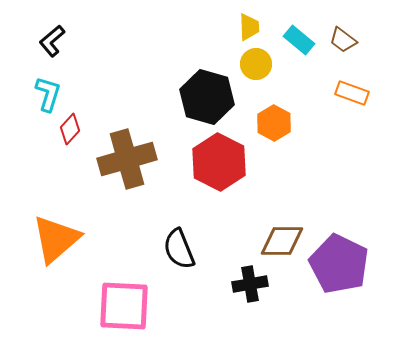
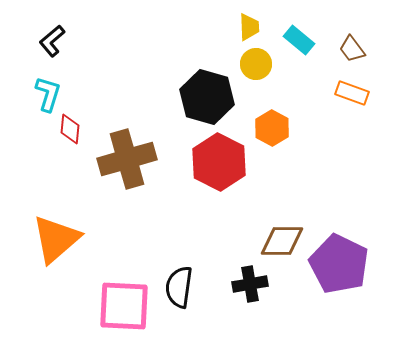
brown trapezoid: moved 9 px right, 9 px down; rotated 16 degrees clockwise
orange hexagon: moved 2 px left, 5 px down
red diamond: rotated 36 degrees counterclockwise
black semicircle: moved 38 px down; rotated 30 degrees clockwise
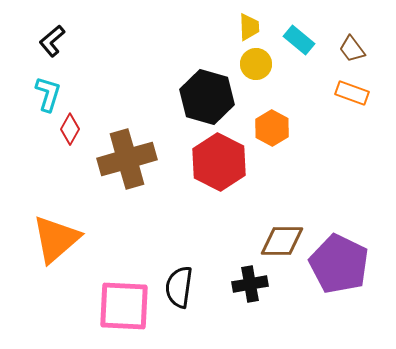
red diamond: rotated 24 degrees clockwise
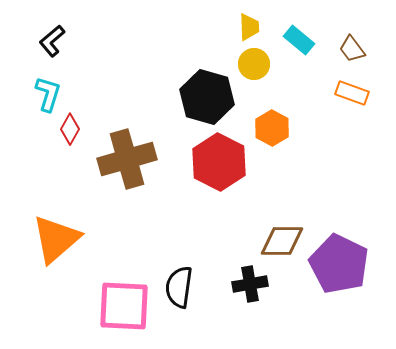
yellow circle: moved 2 px left
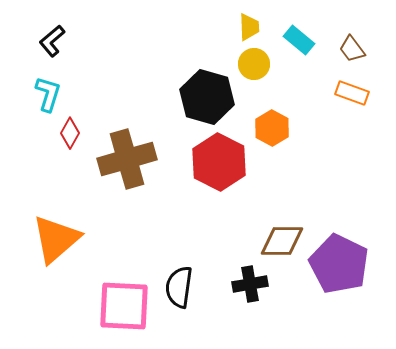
red diamond: moved 4 px down
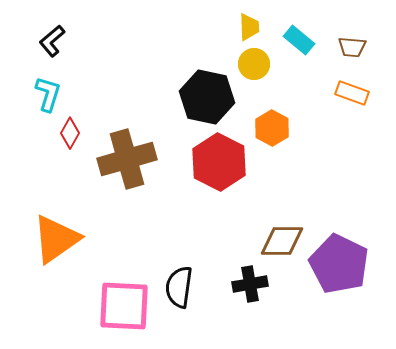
brown trapezoid: moved 2 px up; rotated 48 degrees counterclockwise
black hexagon: rotated 4 degrees counterclockwise
orange triangle: rotated 6 degrees clockwise
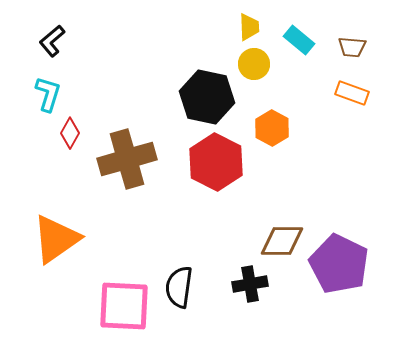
red hexagon: moved 3 px left
